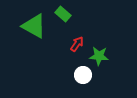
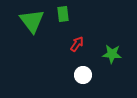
green rectangle: rotated 42 degrees clockwise
green triangle: moved 2 px left, 5 px up; rotated 24 degrees clockwise
green star: moved 13 px right, 2 px up
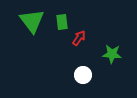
green rectangle: moved 1 px left, 8 px down
red arrow: moved 2 px right, 6 px up
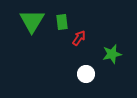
green triangle: rotated 8 degrees clockwise
green star: rotated 18 degrees counterclockwise
white circle: moved 3 px right, 1 px up
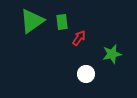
green triangle: rotated 24 degrees clockwise
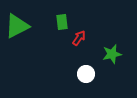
green triangle: moved 15 px left, 5 px down; rotated 8 degrees clockwise
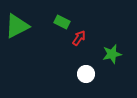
green rectangle: rotated 56 degrees counterclockwise
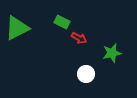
green triangle: moved 2 px down
red arrow: rotated 84 degrees clockwise
green star: moved 1 px up
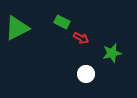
red arrow: moved 2 px right
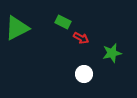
green rectangle: moved 1 px right
white circle: moved 2 px left
